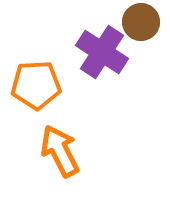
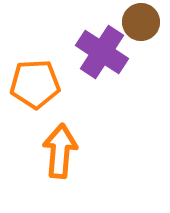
orange pentagon: moved 1 px left, 1 px up
orange arrow: rotated 32 degrees clockwise
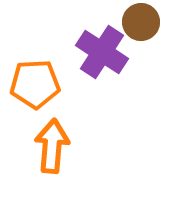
orange arrow: moved 8 px left, 5 px up
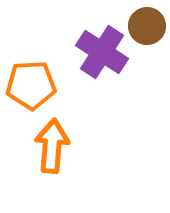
brown circle: moved 6 px right, 4 px down
orange pentagon: moved 4 px left, 1 px down
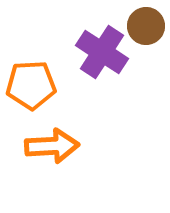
brown circle: moved 1 px left
orange arrow: rotated 82 degrees clockwise
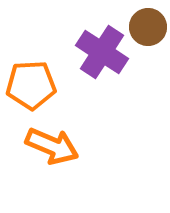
brown circle: moved 2 px right, 1 px down
orange arrow: rotated 26 degrees clockwise
